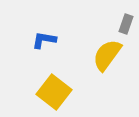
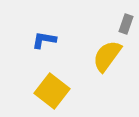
yellow semicircle: moved 1 px down
yellow square: moved 2 px left, 1 px up
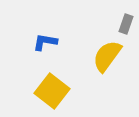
blue L-shape: moved 1 px right, 2 px down
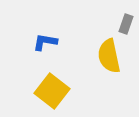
yellow semicircle: moved 2 px right; rotated 48 degrees counterclockwise
